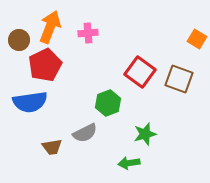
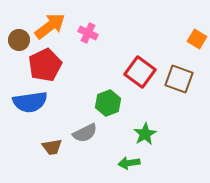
orange arrow: moved 1 px up; rotated 32 degrees clockwise
pink cross: rotated 30 degrees clockwise
green star: rotated 15 degrees counterclockwise
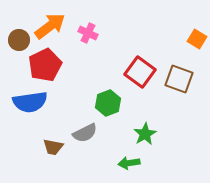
brown trapezoid: moved 1 px right; rotated 20 degrees clockwise
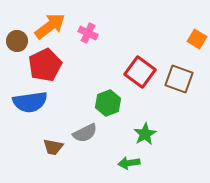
brown circle: moved 2 px left, 1 px down
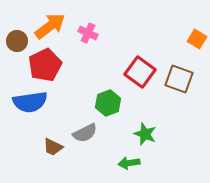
green star: rotated 20 degrees counterclockwise
brown trapezoid: rotated 15 degrees clockwise
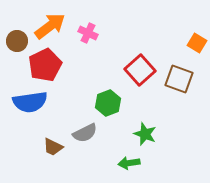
orange square: moved 4 px down
red square: moved 2 px up; rotated 12 degrees clockwise
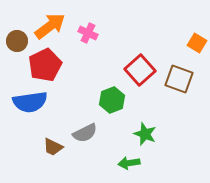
green hexagon: moved 4 px right, 3 px up
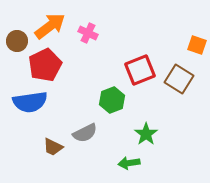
orange square: moved 2 px down; rotated 12 degrees counterclockwise
red square: rotated 20 degrees clockwise
brown square: rotated 12 degrees clockwise
green star: moved 1 px right; rotated 15 degrees clockwise
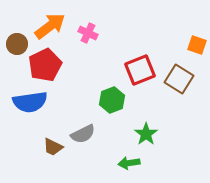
brown circle: moved 3 px down
gray semicircle: moved 2 px left, 1 px down
